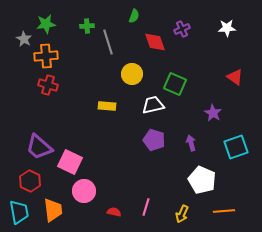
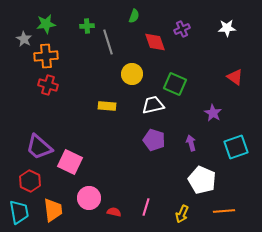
pink circle: moved 5 px right, 7 px down
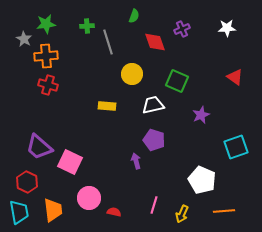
green square: moved 2 px right, 3 px up
purple star: moved 12 px left, 2 px down; rotated 18 degrees clockwise
purple arrow: moved 55 px left, 18 px down
red hexagon: moved 3 px left, 1 px down
pink line: moved 8 px right, 2 px up
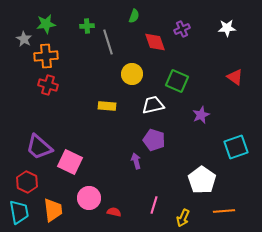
white pentagon: rotated 12 degrees clockwise
yellow arrow: moved 1 px right, 4 px down
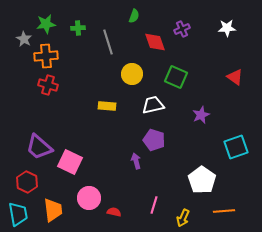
green cross: moved 9 px left, 2 px down
green square: moved 1 px left, 4 px up
cyan trapezoid: moved 1 px left, 2 px down
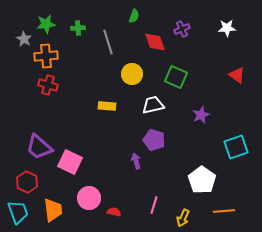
red triangle: moved 2 px right, 2 px up
cyan trapezoid: moved 2 px up; rotated 10 degrees counterclockwise
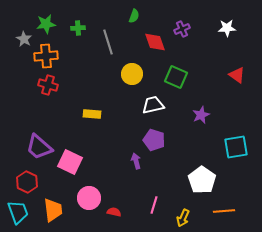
yellow rectangle: moved 15 px left, 8 px down
cyan square: rotated 10 degrees clockwise
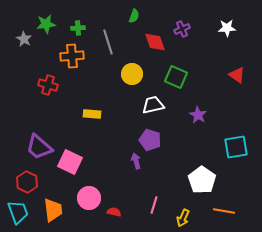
orange cross: moved 26 px right
purple star: moved 3 px left; rotated 18 degrees counterclockwise
purple pentagon: moved 4 px left
orange line: rotated 15 degrees clockwise
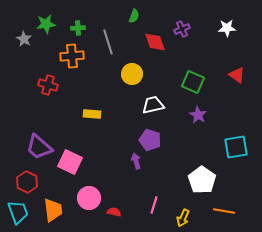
green square: moved 17 px right, 5 px down
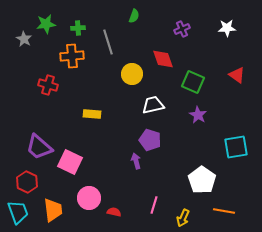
red diamond: moved 8 px right, 17 px down
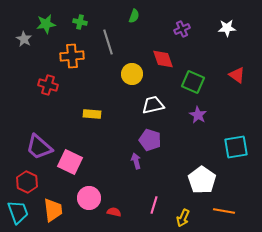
green cross: moved 2 px right, 6 px up; rotated 16 degrees clockwise
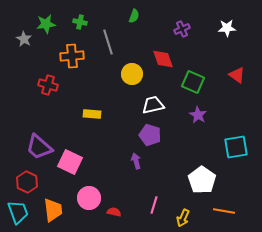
purple pentagon: moved 5 px up
